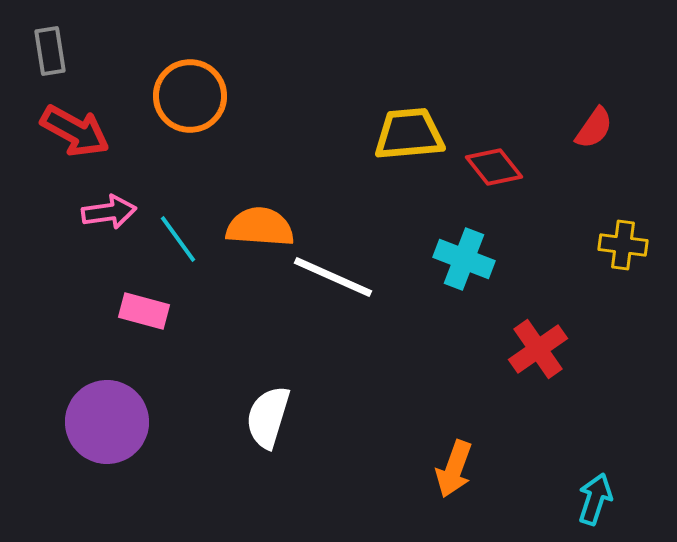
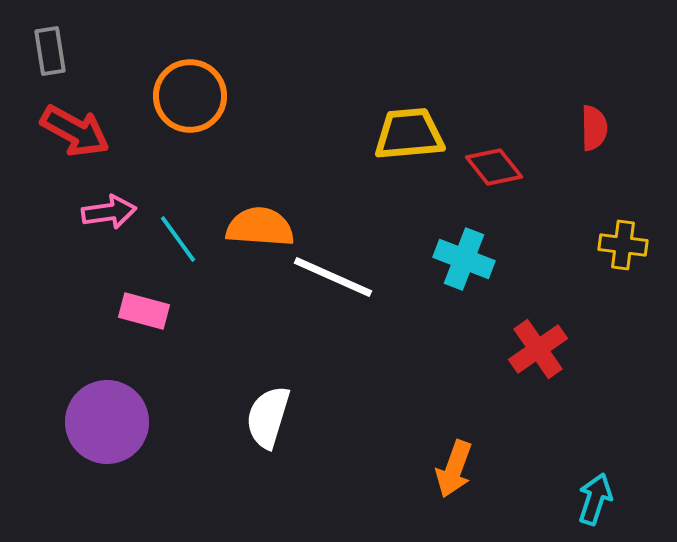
red semicircle: rotated 36 degrees counterclockwise
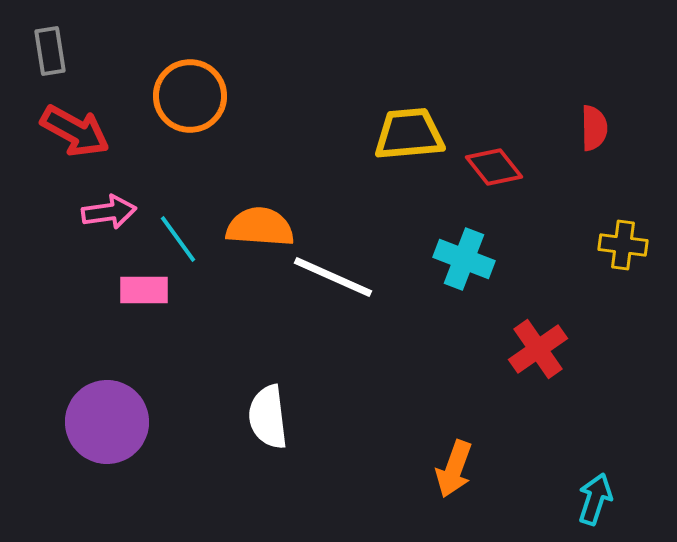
pink rectangle: moved 21 px up; rotated 15 degrees counterclockwise
white semicircle: rotated 24 degrees counterclockwise
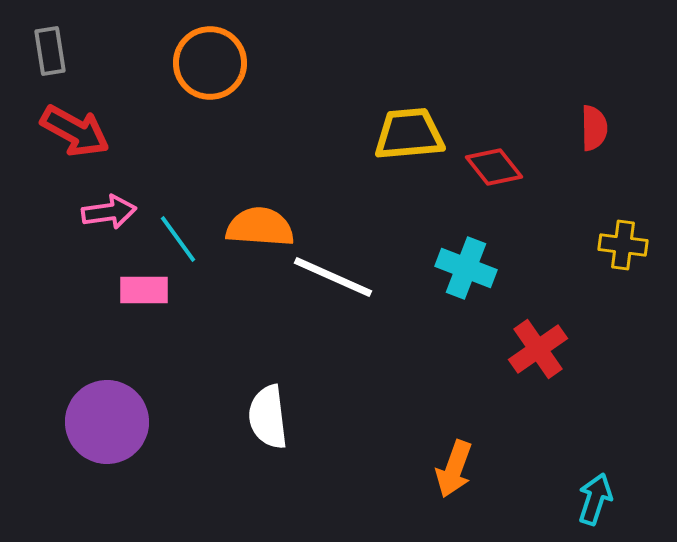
orange circle: moved 20 px right, 33 px up
cyan cross: moved 2 px right, 9 px down
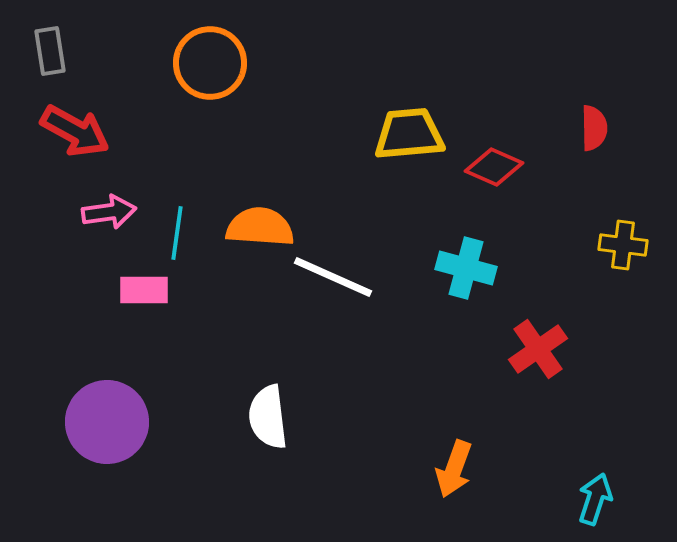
red diamond: rotated 28 degrees counterclockwise
cyan line: moved 1 px left, 6 px up; rotated 44 degrees clockwise
cyan cross: rotated 6 degrees counterclockwise
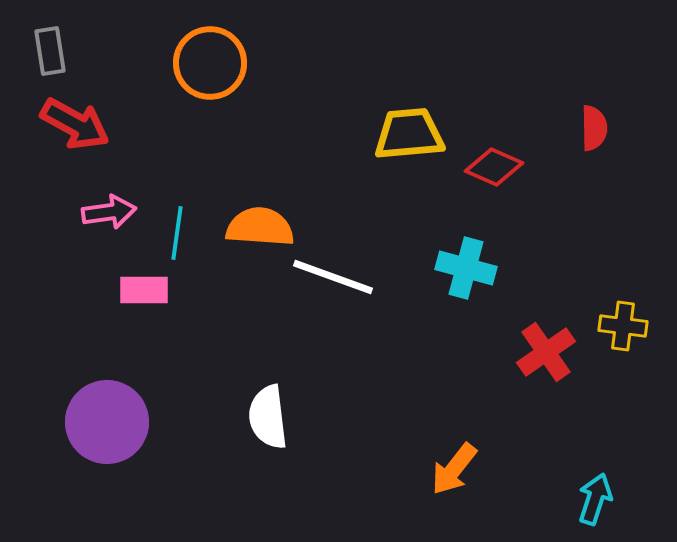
red arrow: moved 7 px up
yellow cross: moved 81 px down
white line: rotated 4 degrees counterclockwise
red cross: moved 8 px right, 3 px down
orange arrow: rotated 18 degrees clockwise
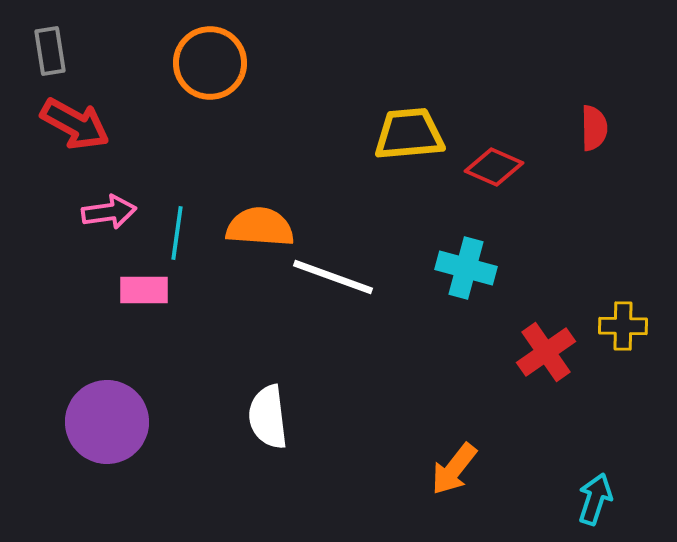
yellow cross: rotated 6 degrees counterclockwise
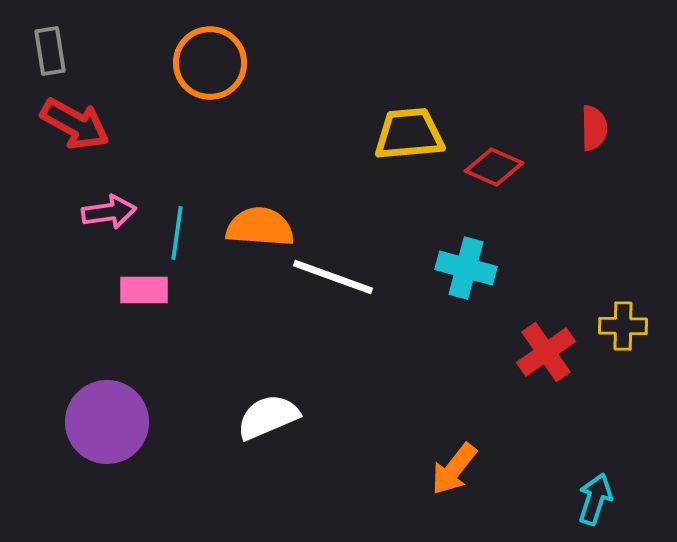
white semicircle: rotated 74 degrees clockwise
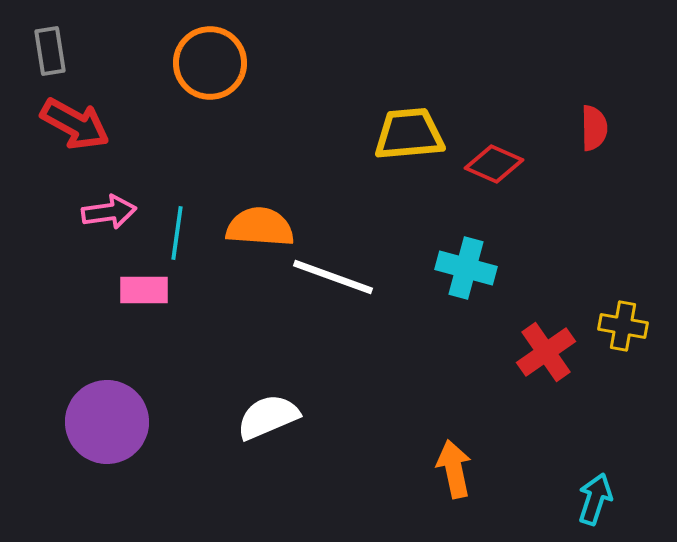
red diamond: moved 3 px up
yellow cross: rotated 9 degrees clockwise
orange arrow: rotated 130 degrees clockwise
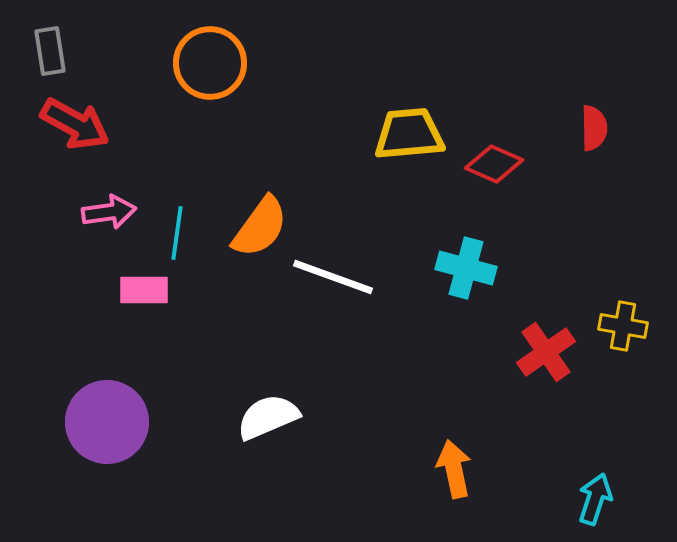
orange semicircle: rotated 122 degrees clockwise
